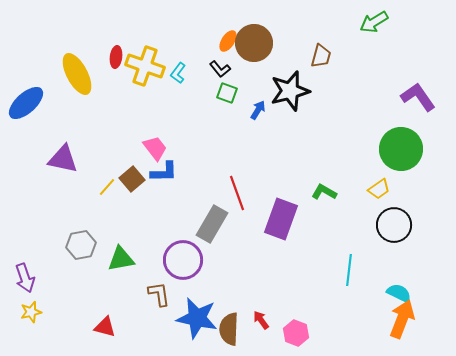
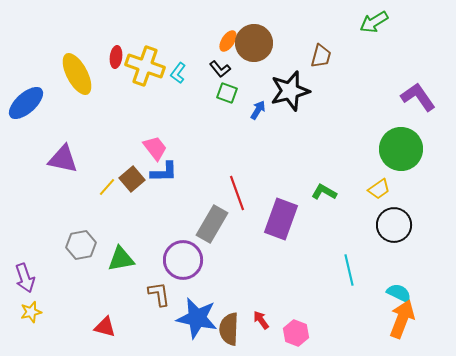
cyan line: rotated 20 degrees counterclockwise
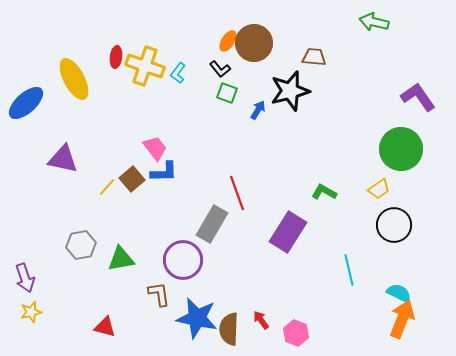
green arrow: rotated 44 degrees clockwise
brown trapezoid: moved 7 px left, 1 px down; rotated 100 degrees counterclockwise
yellow ellipse: moved 3 px left, 5 px down
purple rectangle: moved 7 px right, 13 px down; rotated 12 degrees clockwise
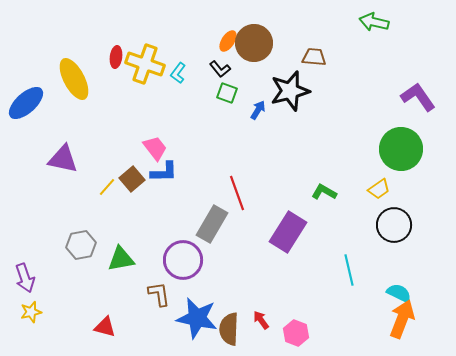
yellow cross: moved 2 px up
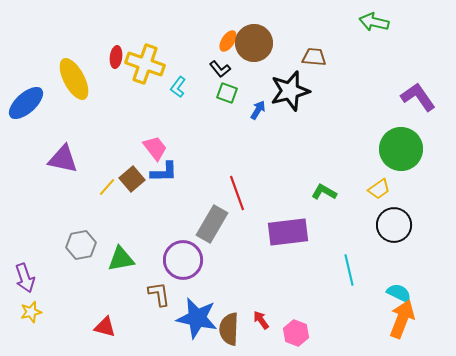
cyan L-shape: moved 14 px down
purple rectangle: rotated 51 degrees clockwise
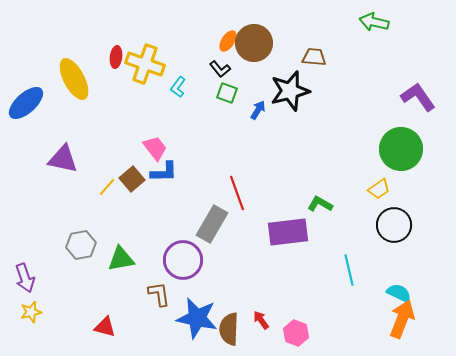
green L-shape: moved 4 px left, 12 px down
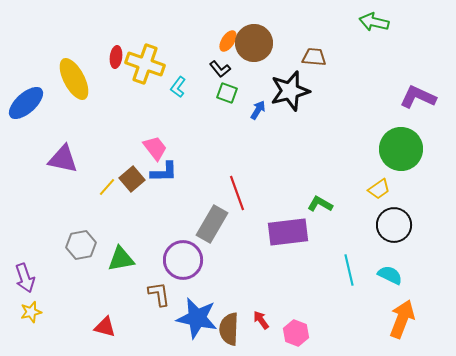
purple L-shape: rotated 30 degrees counterclockwise
cyan semicircle: moved 9 px left, 18 px up
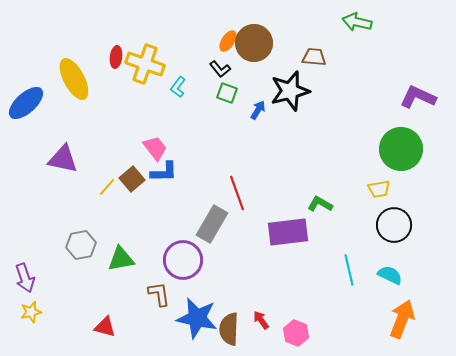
green arrow: moved 17 px left
yellow trapezoid: rotated 25 degrees clockwise
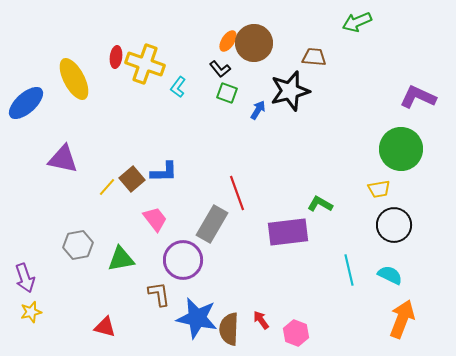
green arrow: rotated 36 degrees counterclockwise
pink trapezoid: moved 71 px down
gray hexagon: moved 3 px left
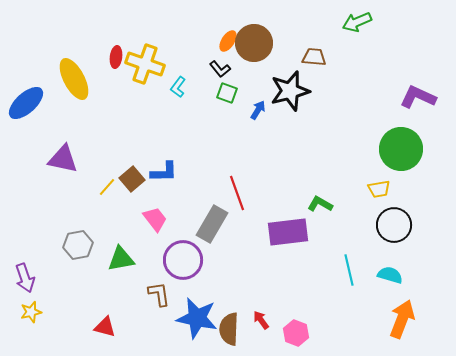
cyan semicircle: rotated 10 degrees counterclockwise
